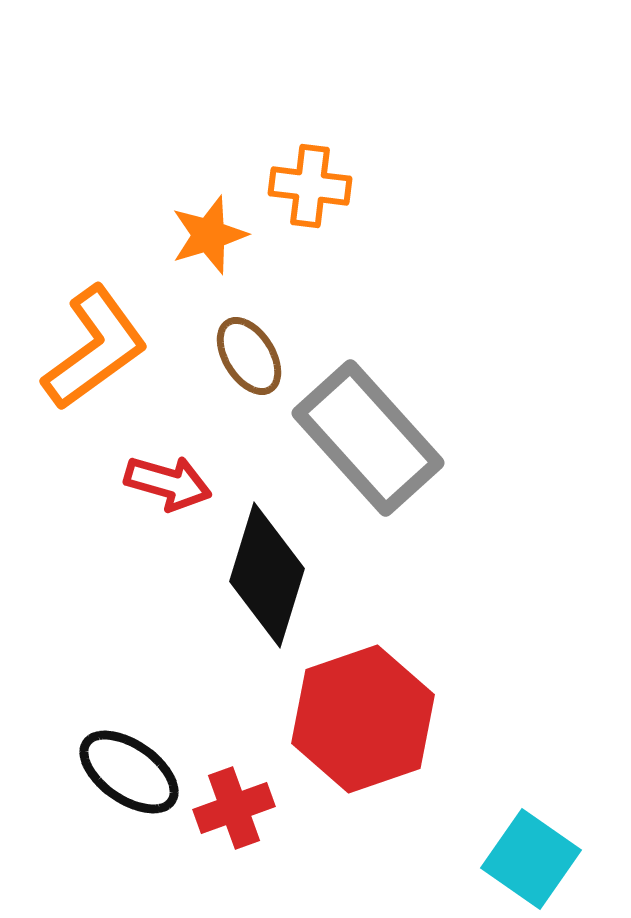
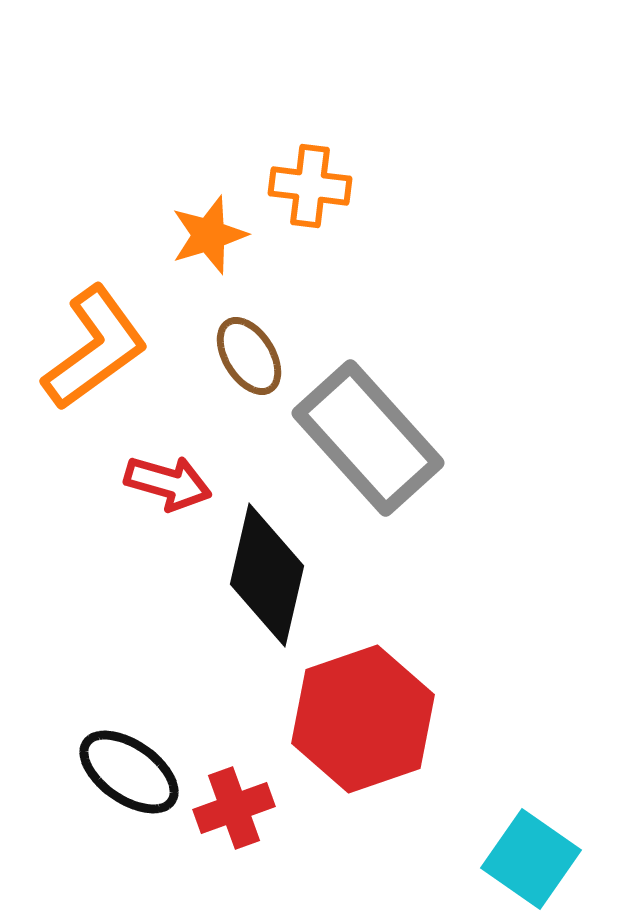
black diamond: rotated 4 degrees counterclockwise
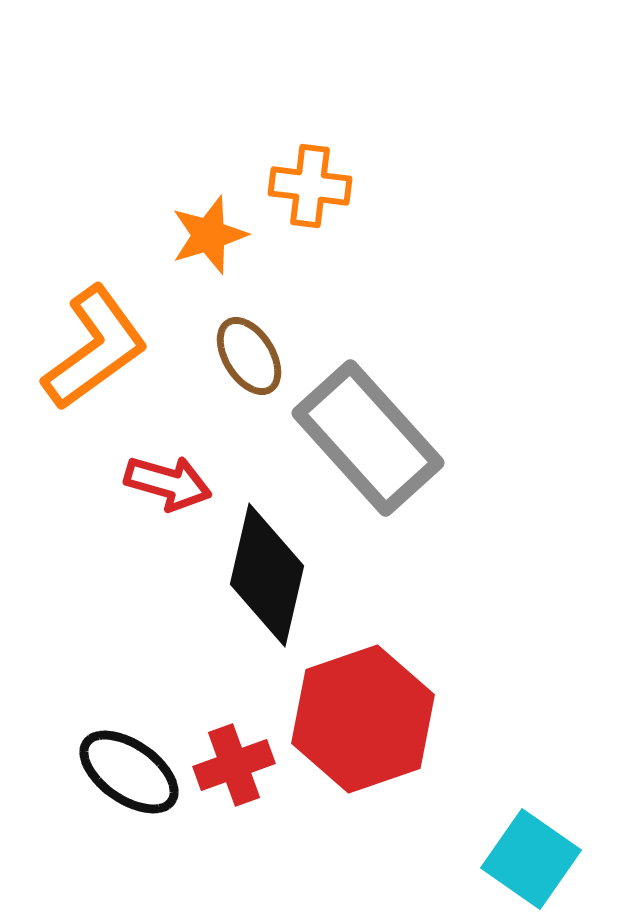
red cross: moved 43 px up
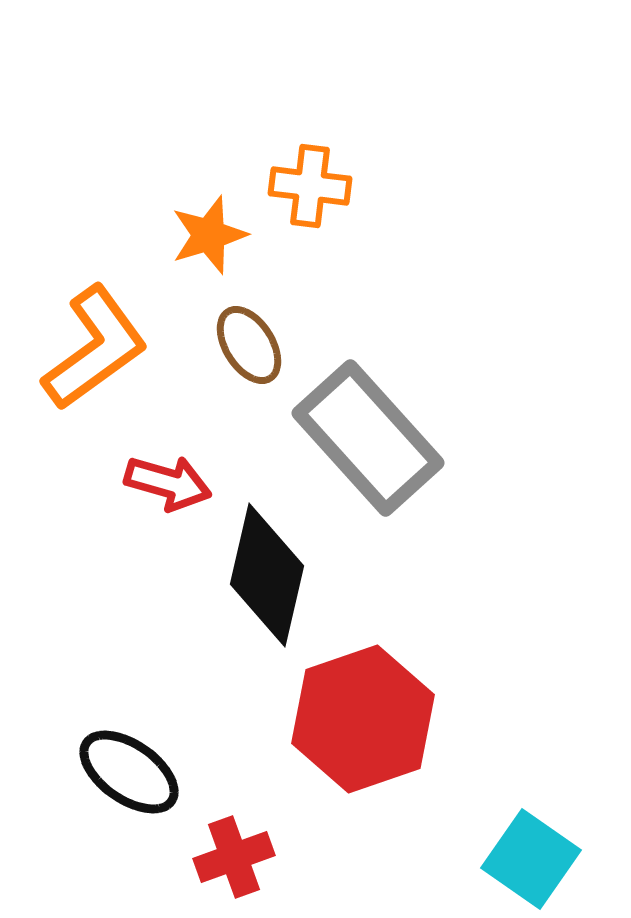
brown ellipse: moved 11 px up
red cross: moved 92 px down
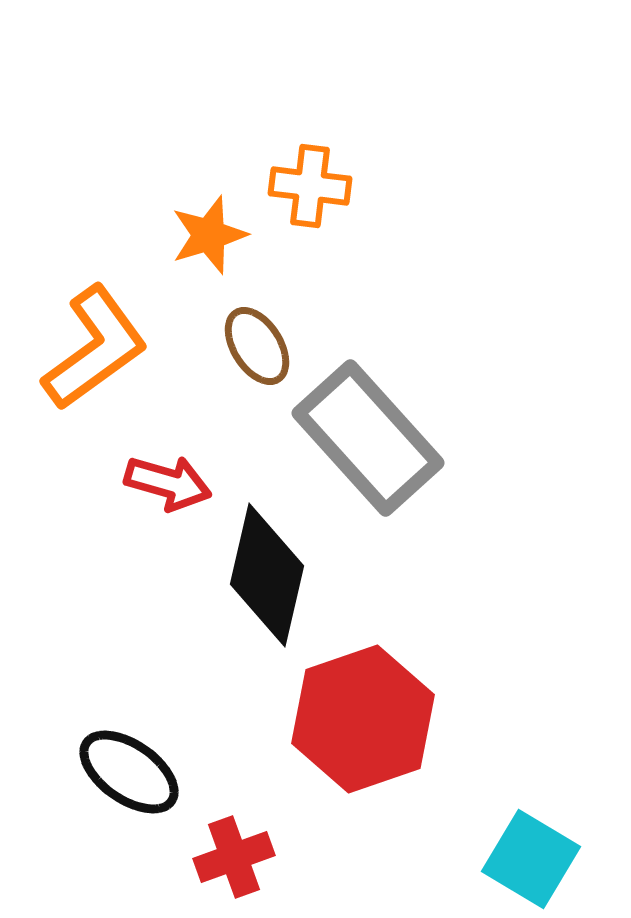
brown ellipse: moved 8 px right, 1 px down
cyan square: rotated 4 degrees counterclockwise
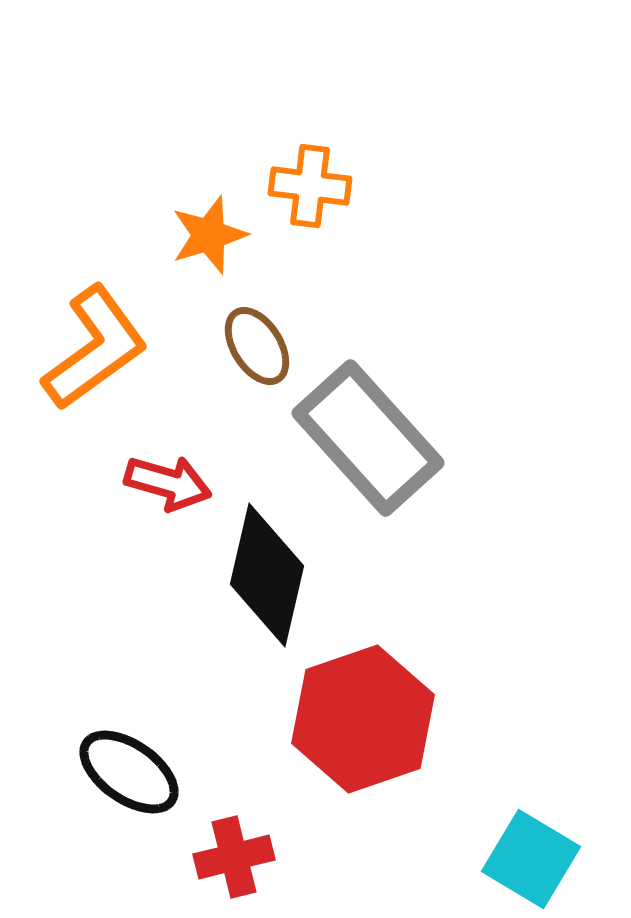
red cross: rotated 6 degrees clockwise
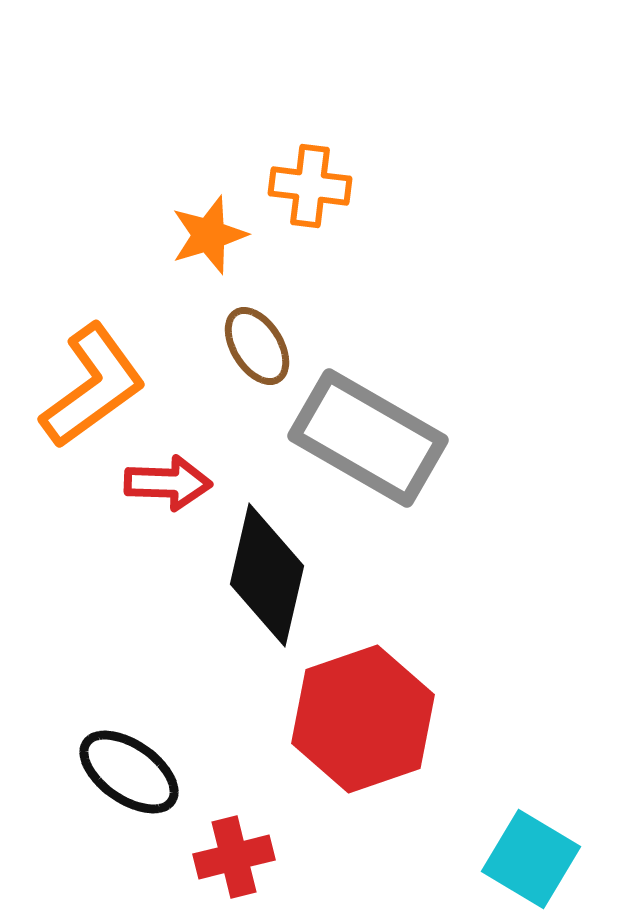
orange L-shape: moved 2 px left, 38 px down
gray rectangle: rotated 18 degrees counterclockwise
red arrow: rotated 14 degrees counterclockwise
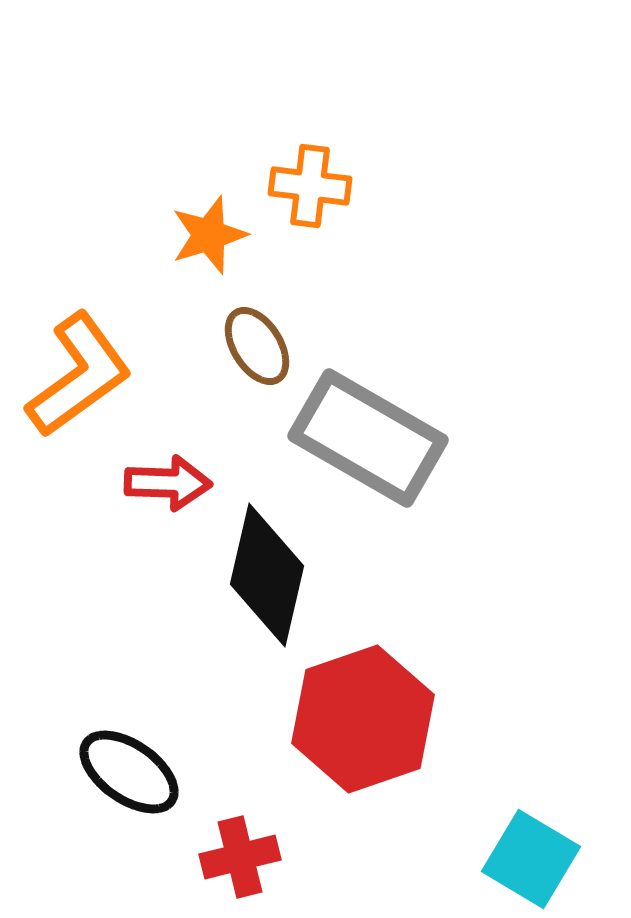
orange L-shape: moved 14 px left, 11 px up
red cross: moved 6 px right
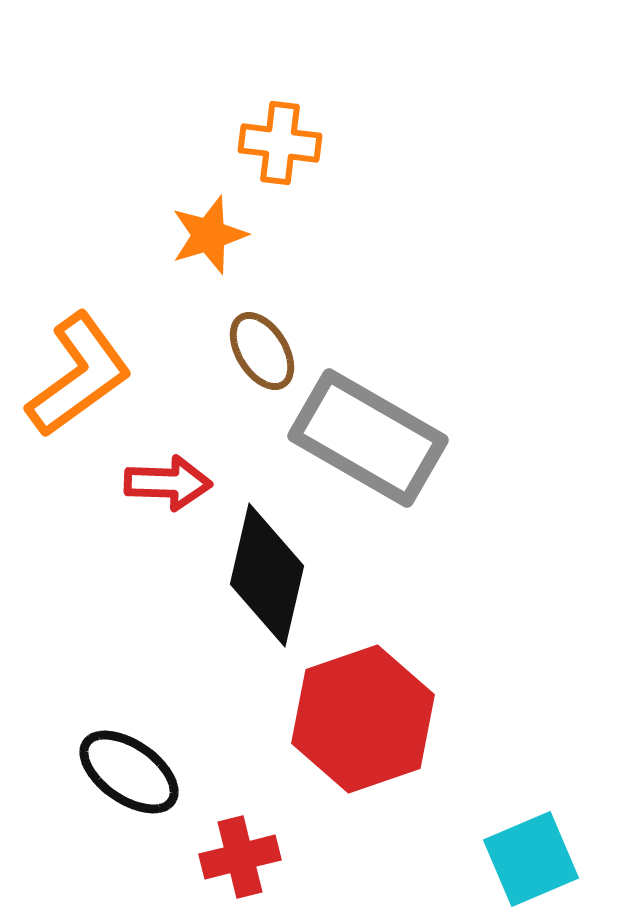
orange cross: moved 30 px left, 43 px up
brown ellipse: moved 5 px right, 5 px down
cyan square: rotated 36 degrees clockwise
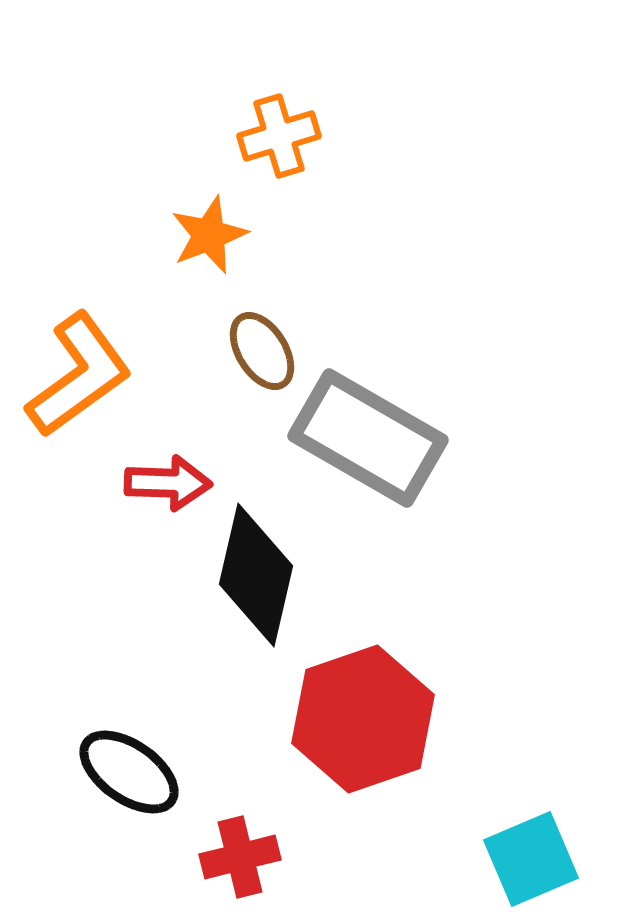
orange cross: moved 1 px left, 7 px up; rotated 24 degrees counterclockwise
orange star: rotated 4 degrees counterclockwise
black diamond: moved 11 px left
